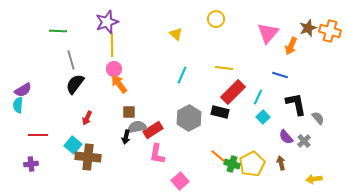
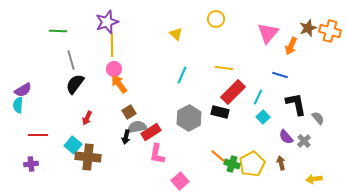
brown square at (129, 112): rotated 32 degrees counterclockwise
red rectangle at (153, 130): moved 2 px left, 2 px down
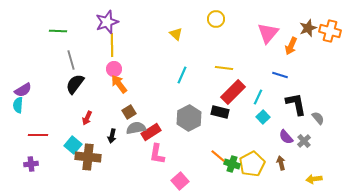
gray semicircle at (137, 127): moved 1 px left, 1 px down
black arrow at (126, 137): moved 14 px left, 1 px up
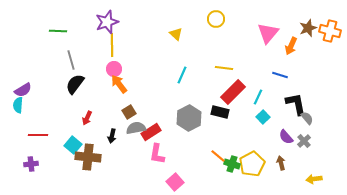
gray semicircle at (318, 118): moved 11 px left
pink square at (180, 181): moved 5 px left, 1 px down
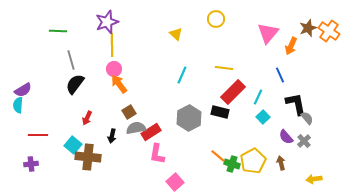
orange cross at (330, 31): moved 1 px left; rotated 20 degrees clockwise
blue line at (280, 75): rotated 49 degrees clockwise
yellow pentagon at (252, 164): moved 1 px right, 3 px up
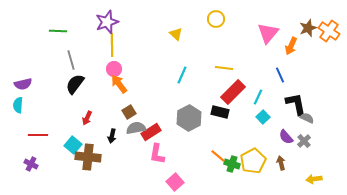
purple semicircle at (23, 90): moved 6 px up; rotated 18 degrees clockwise
gray semicircle at (307, 118): rotated 24 degrees counterclockwise
purple cross at (31, 164): rotated 32 degrees clockwise
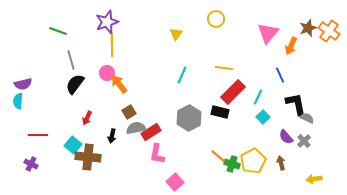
green line at (58, 31): rotated 18 degrees clockwise
yellow triangle at (176, 34): rotated 24 degrees clockwise
pink circle at (114, 69): moved 7 px left, 4 px down
cyan semicircle at (18, 105): moved 4 px up
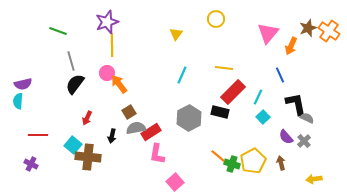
gray line at (71, 60): moved 1 px down
